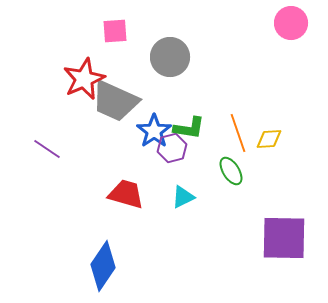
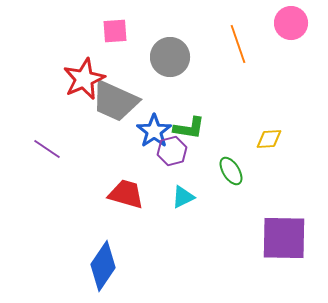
orange line: moved 89 px up
purple hexagon: moved 3 px down
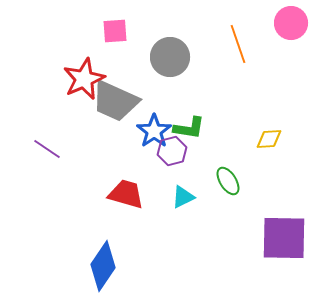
green ellipse: moved 3 px left, 10 px down
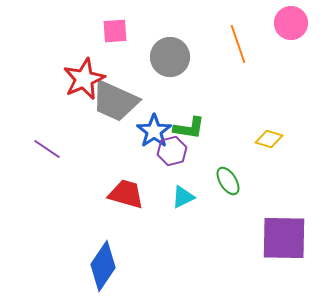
yellow diamond: rotated 20 degrees clockwise
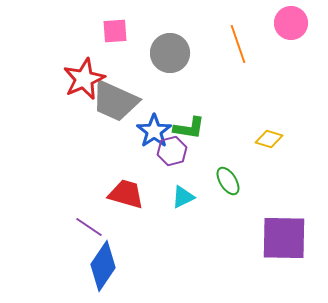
gray circle: moved 4 px up
purple line: moved 42 px right, 78 px down
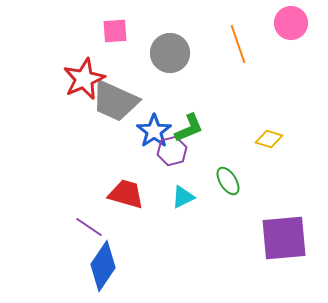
green L-shape: rotated 32 degrees counterclockwise
purple square: rotated 6 degrees counterclockwise
